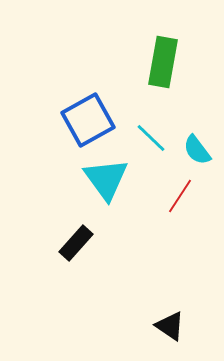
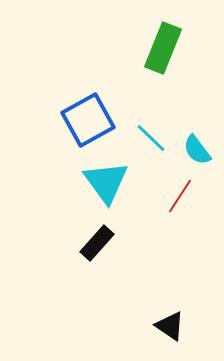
green rectangle: moved 14 px up; rotated 12 degrees clockwise
cyan triangle: moved 3 px down
black rectangle: moved 21 px right
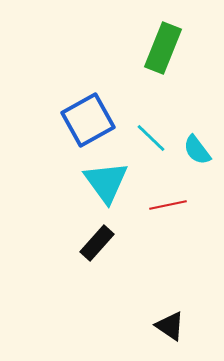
red line: moved 12 px left, 9 px down; rotated 45 degrees clockwise
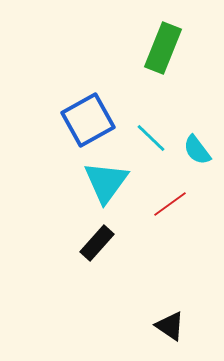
cyan triangle: rotated 12 degrees clockwise
red line: moved 2 px right, 1 px up; rotated 24 degrees counterclockwise
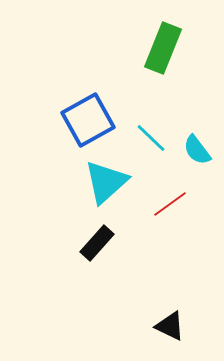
cyan triangle: rotated 12 degrees clockwise
black triangle: rotated 8 degrees counterclockwise
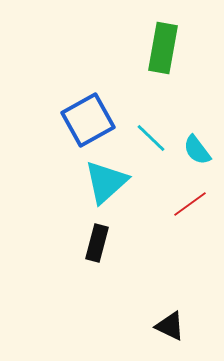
green rectangle: rotated 12 degrees counterclockwise
red line: moved 20 px right
black rectangle: rotated 27 degrees counterclockwise
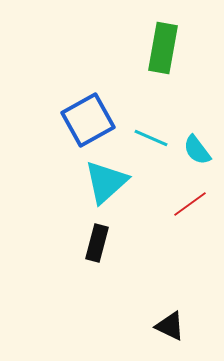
cyan line: rotated 20 degrees counterclockwise
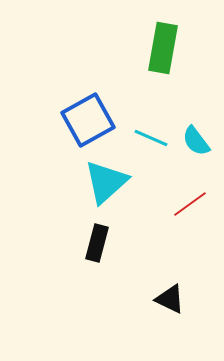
cyan semicircle: moved 1 px left, 9 px up
black triangle: moved 27 px up
